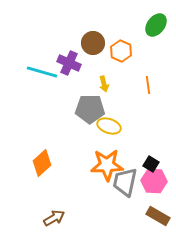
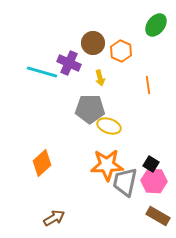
yellow arrow: moved 4 px left, 6 px up
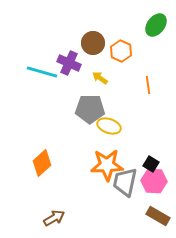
yellow arrow: rotated 140 degrees clockwise
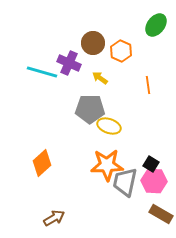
brown rectangle: moved 3 px right, 2 px up
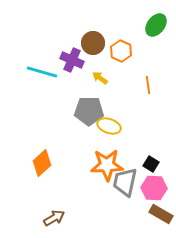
purple cross: moved 3 px right, 3 px up
gray pentagon: moved 1 px left, 2 px down
pink hexagon: moved 7 px down
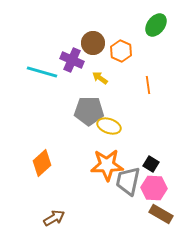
gray trapezoid: moved 3 px right, 1 px up
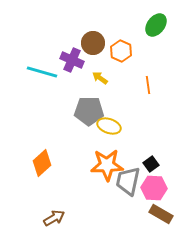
black square: rotated 21 degrees clockwise
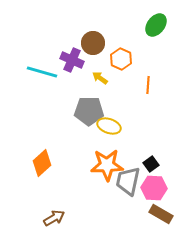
orange hexagon: moved 8 px down
orange line: rotated 12 degrees clockwise
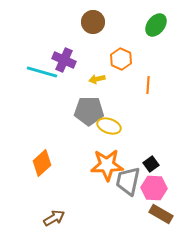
brown circle: moved 21 px up
purple cross: moved 8 px left
yellow arrow: moved 3 px left, 1 px down; rotated 49 degrees counterclockwise
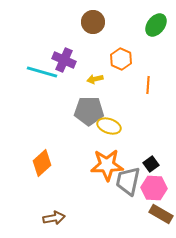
yellow arrow: moved 2 px left
brown arrow: rotated 20 degrees clockwise
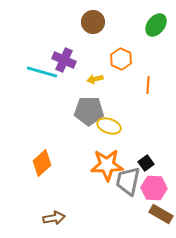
black square: moved 5 px left, 1 px up
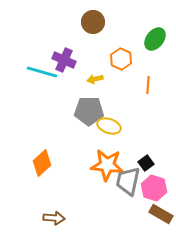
green ellipse: moved 1 px left, 14 px down
orange star: rotated 8 degrees clockwise
pink hexagon: rotated 15 degrees clockwise
brown arrow: rotated 15 degrees clockwise
